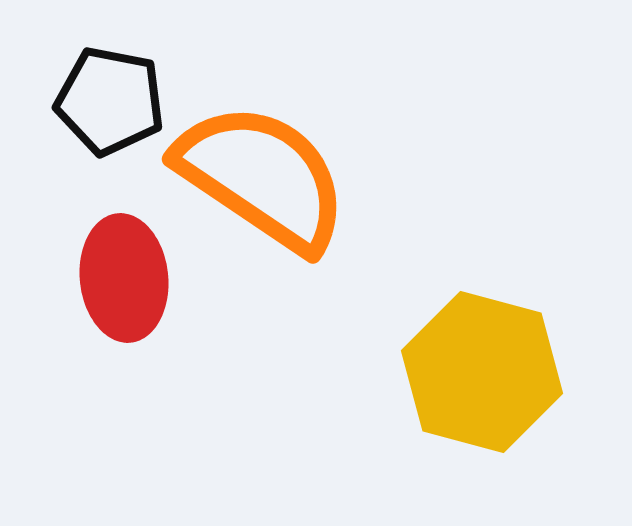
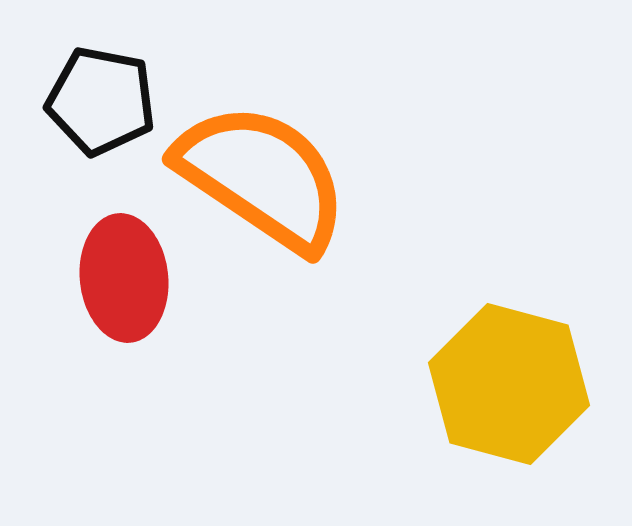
black pentagon: moved 9 px left
yellow hexagon: moved 27 px right, 12 px down
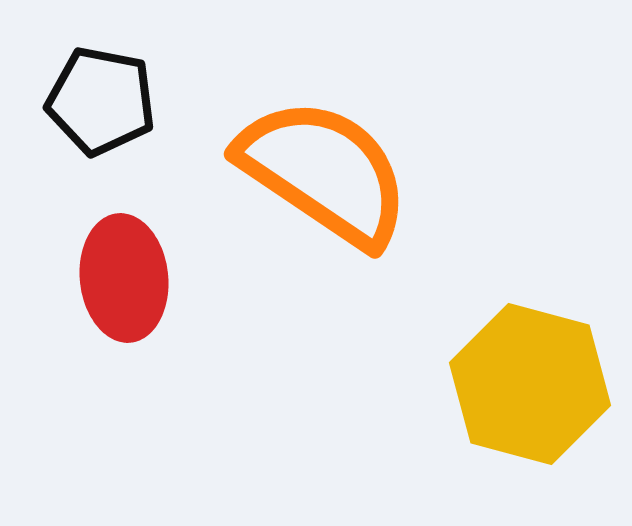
orange semicircle: moved 62 px right, 5 px up
yellow hexagon: moved 21 px right
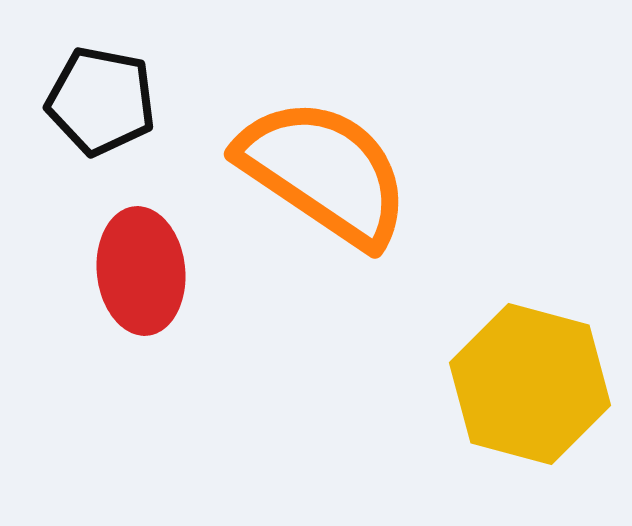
red ellipse: moved 17 px right, 7 px up
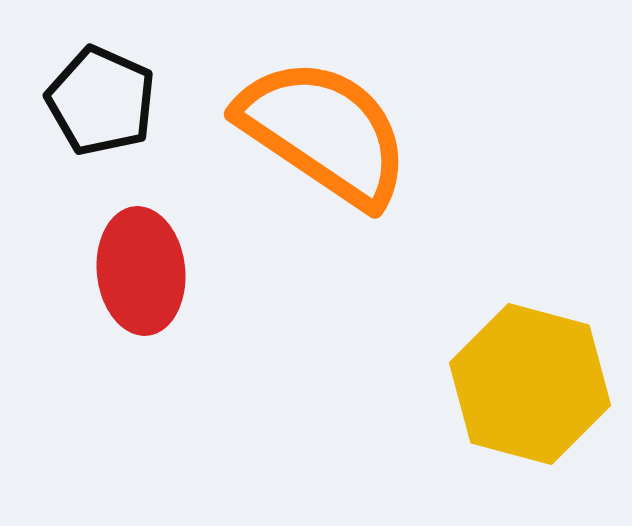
black pentagon: rotated 13 degrees clockwise
orange semicircle: moved 40 px up
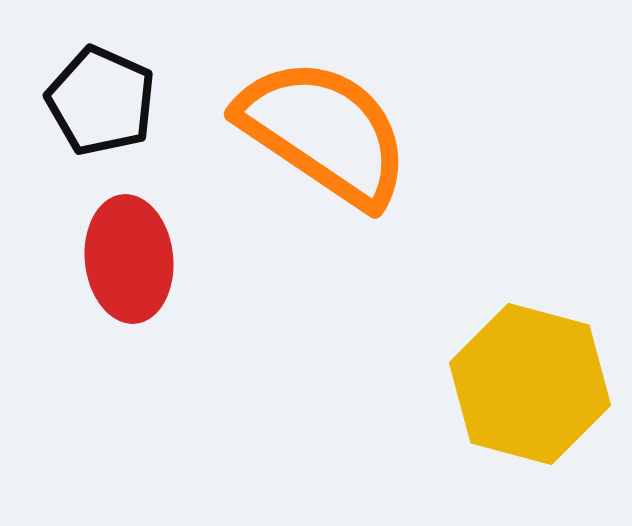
red ellipse: moved 12 px left, 12 px up
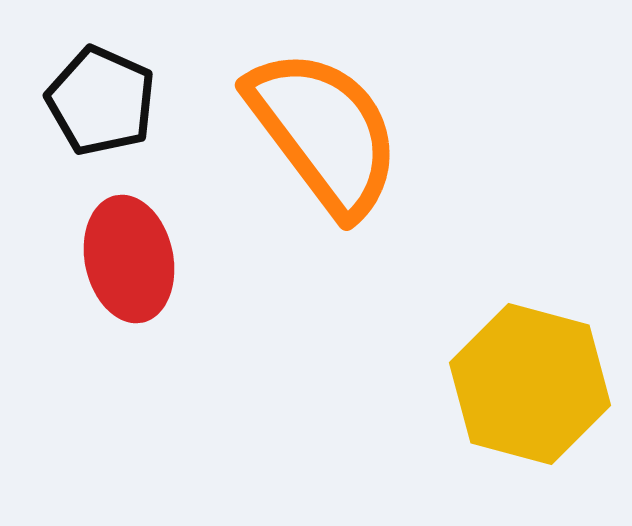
orange semicircle: rotated 19 degrees clockwise
red ellipse: rotated 6 degrees counterclockwise
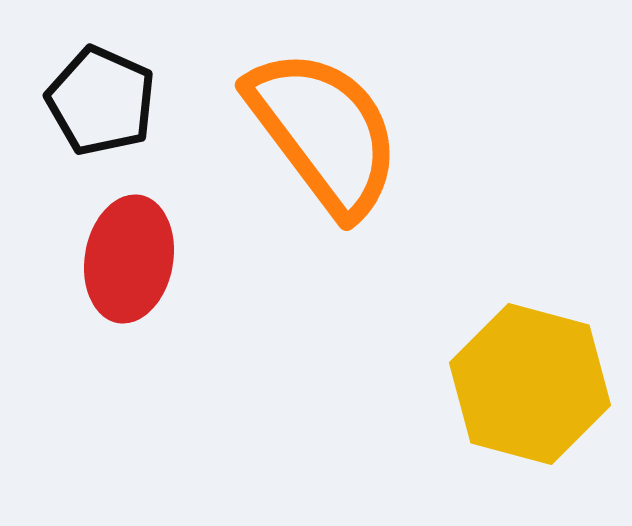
red ellipse: rotated 22 degrees clockwise
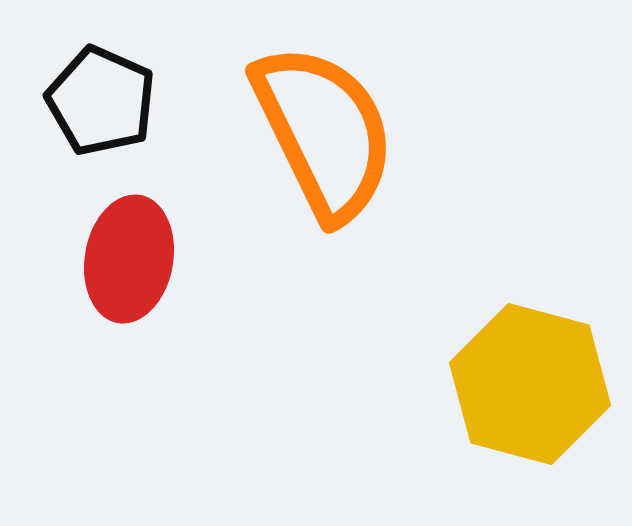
orange semicircle: rotated 11 degrees clockwise
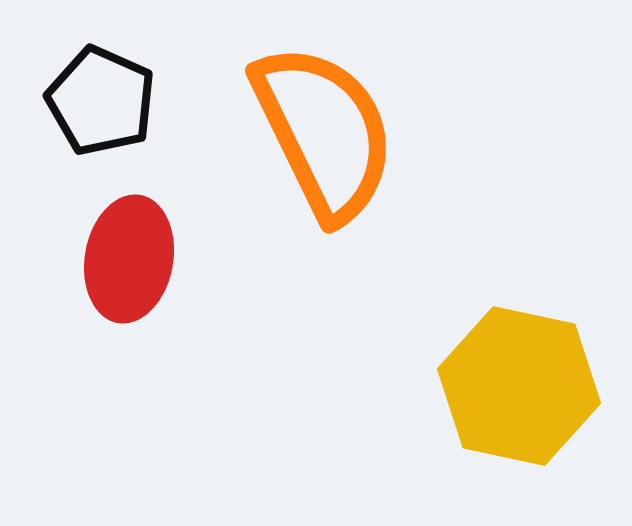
yellow hexagon: moved 11 px left, 2 px down; rotated 3 degrees counterclockwise
